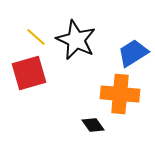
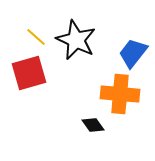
blue trapezoid: rotated 20 degrees counterclockwise
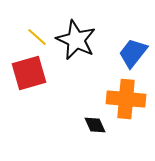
yellow line: moved 1 px right
orange cross: moved 6 px right, 5 px down
black diamond: moved 2 px right; rotated 10 degrees clockwise
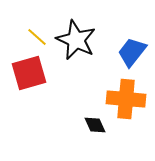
blue trapezoid: moved 1 px left, 1 px up
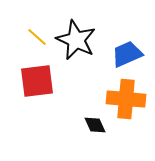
blue trapezoid: moved 5 px left, 2 px down; rotated 28 degrees clockwise
red square: moved 8 px right, 8 px down; rotated 9 degrees clockwise
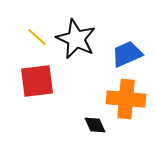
black star: moved 1 px up
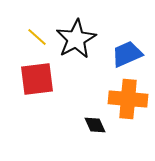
black star: rotated 18 degrees clockwise
red square: moved 2 px up
orange cross: moved 2 px right
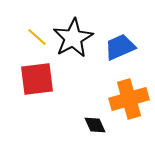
black star: moved 3 px left, 1 px up
blue trapezoid: moved 7 px left, 7 px up
orange cross: moved 1 px right; rotated 21 degrees counterclockwise
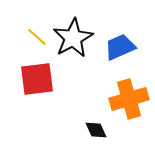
black diamond: moved 1 px right, 5 px down
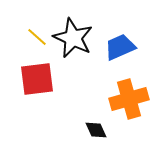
black star: rotated 18 degrees counterclockwise
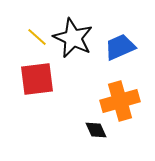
orange cross: moved 9 px left, 2 px down
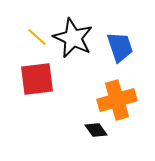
blue trapezoid: rotated 96 degrees clockwise
orange cross: moved 3 px left, 1 px up
black diamond: rotated 10 degrees counterclockwise
